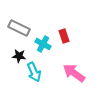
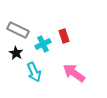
gray rectangle: moved 1 px left, 2 px down
cyan cross: rotated 35 degrees clockwise
black star: moved 3 px left, 3 px up; rotated 24 degrees clockwise
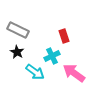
cyan cross: moved 9 px right, 12 px down
black star: moved 1 px right, 1 px up
cyan arrow: moved 1 px right; rotated 30 degrees counterclockwise
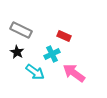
gray rectangle: moved 3 px right
red rectangle: rotated 48 degrees counterclockwise
cyan cross: moved 2 px up
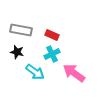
gray rectangle: rotated 15 degrees counterclockwise
red rectangle: moved 12 px left, 1 px up
black star: rotated 16 degrees counterclockwise
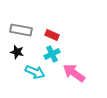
cyan arrow: rotated 12 degrees counterclockwise
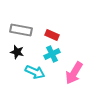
pink arrow: rotated 95 degrees counterclockwise
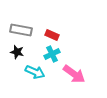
pink arrow: moved 1 px down; rotated 85 degrees counterclockwise
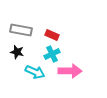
pink arrow: moved 4 px left, 3 px up; rotated 35 degrees counterclockwise
